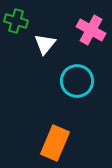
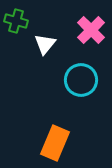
pink cross: rotated 16 degrees clockwise
cyan circle: moved 4 px right, 1 px up
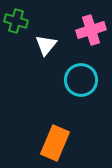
pink cross: rotated 28 degrees clockwise
white triangle: moved 1 px right, 1 px down
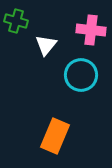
pink cross: rotated 24 degrees clockwise
cyan circle: moved 5 px up
orange rectangle: moved 7 px up
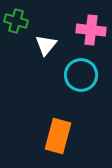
orange rectangle: moved 3 px right; rotated 8 degrees counterclockwise
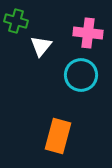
pink cross: moved 3 px left, 3 px down
white triangle: moved 5 px left, 1 px down
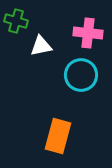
white triangle: rotated 40 degrees clockwise
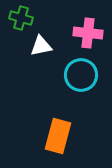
green cross: moved 5 px right, 3 px up
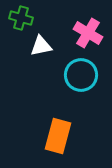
pink cross: rotated 24 degrees clockwise
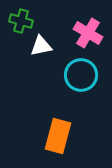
green cross: moved 3 px down
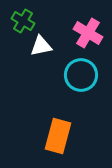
green cross: moved 2 px right; rotated 15 degrees clockwise
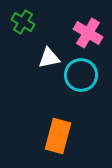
green cross: moved 1 px down
white triangle: moved 8 px right, 12 px down
